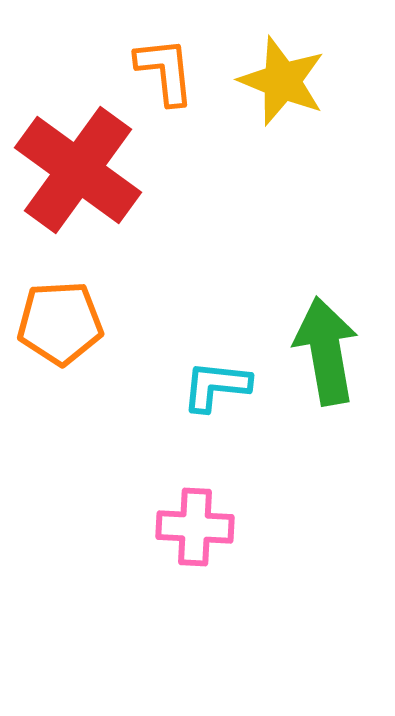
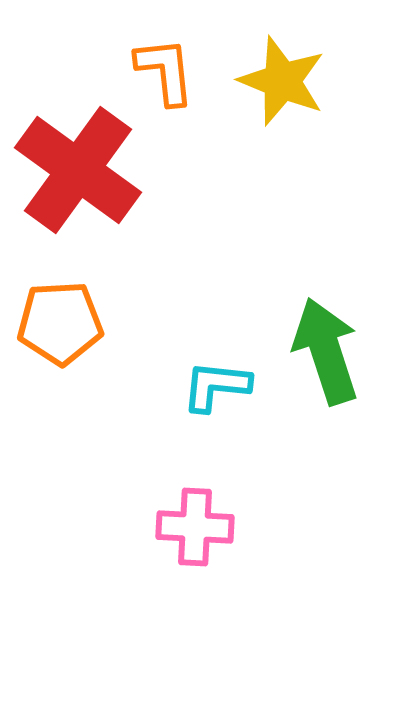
green arrow: rotated 8 degrees counterclockwise
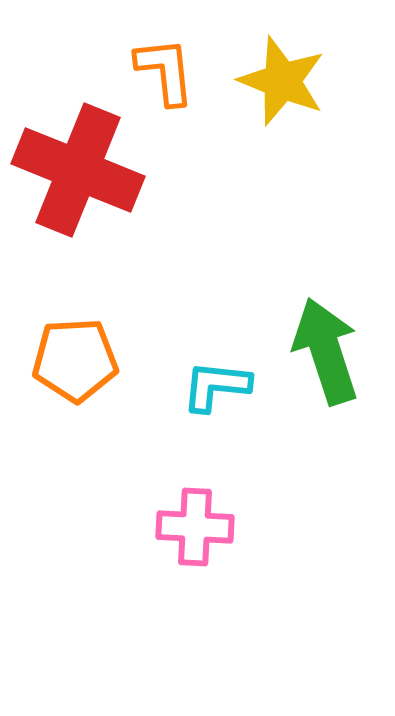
red cross: rotated 14 degrees counterclockwise
orange pentagon: moved 15 px right, 37 px down
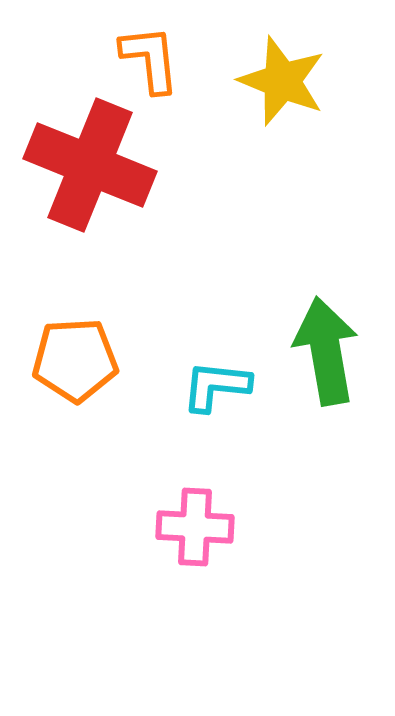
orange L-shape: moved 15 px left, 12 px up
red cross: moved 12 px right, 5 px up
green arrow: rotated 8 degrees clockwise
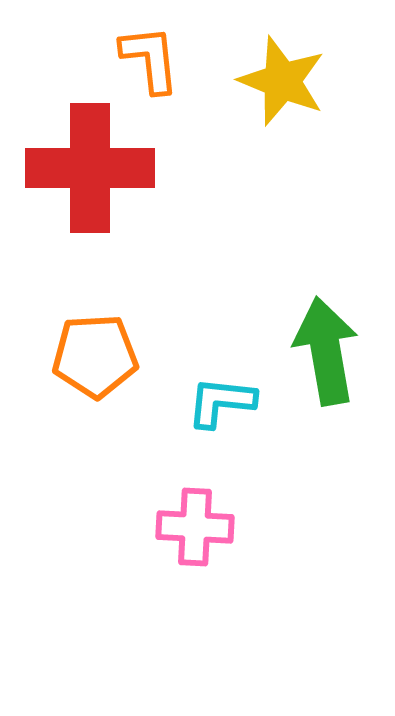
red cross: moved 3 px down; rotated 22 degrees counterclockwise
orange pentagon: moved 20 px right, 4 px up
cyan L-shape: moved 5 px right, 16 px down
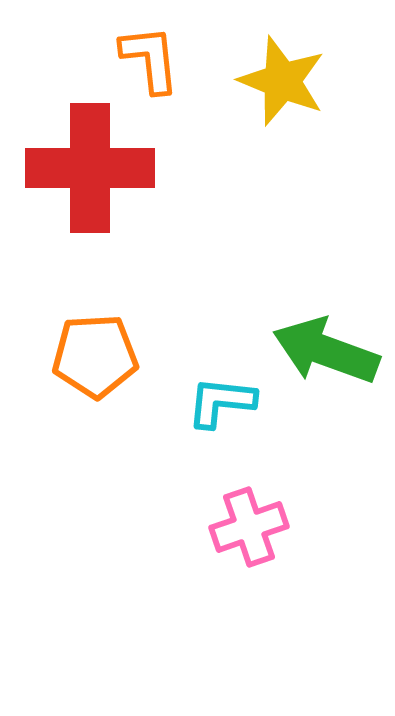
green arrow: rotated 60 degrees counterclockwise
pink cross: moved 54 px right; rotated 22 degrees counterclockwise
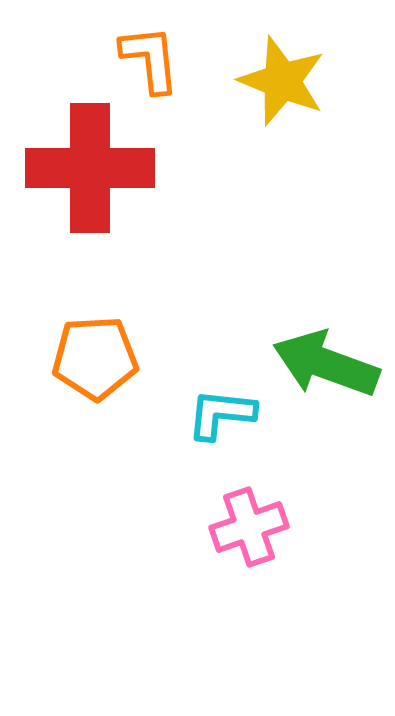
green arrow: moved 13 px down
orange pentagon: moved 2 px down
cyan L-shape: moved 12 px down
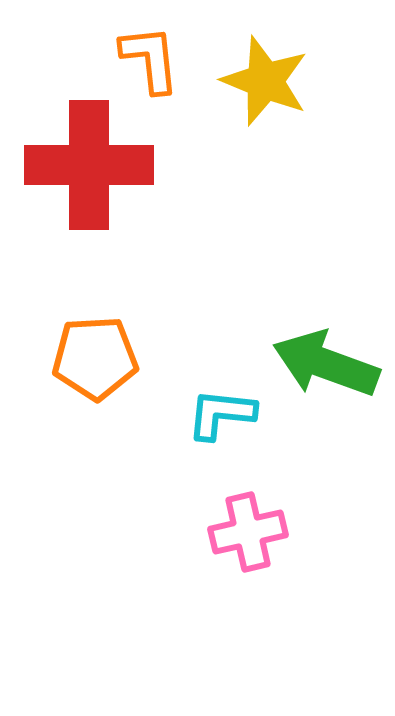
yellow star: moved 17 px left
red cross: moved 1 px left, 3 px up
pink cross: moved 1 px left, 5 px down; rotated 6 degrees clockwise
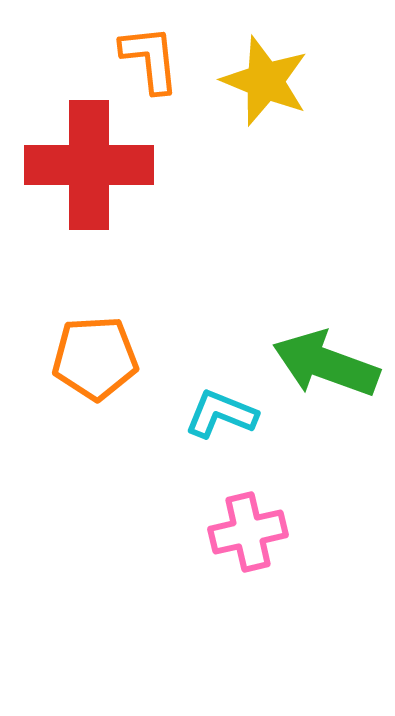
cyan L-shape: rotated 16 degrees clockwise
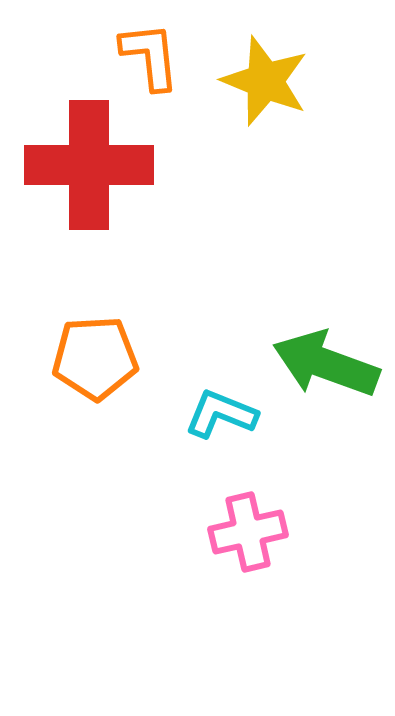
orange L-shape: moved 3 px up
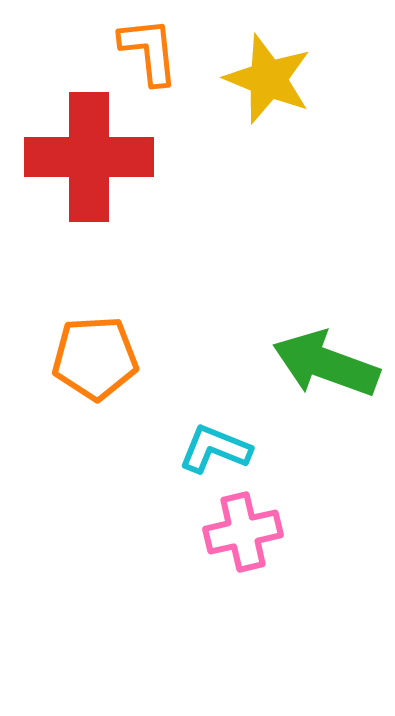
orange L-shape: moved 1 px left, 5 px up
yellow star: moved 3 px right, 2 px up
red cross: moved 8 px up
cyan L-shape: moved 6 px left, 35 px down
pink cross: moved 5 px left
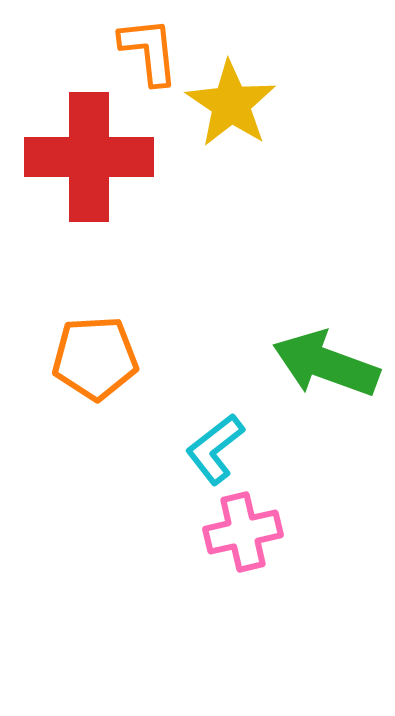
yellow star: moved 37 px left, 25 px down; rotated 12 degrees clockwise
cyan L-shape: rotated 60 degrees counterclockwise
